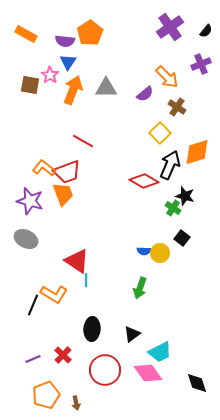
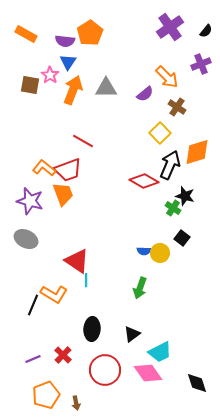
red trapezoid at (67, 172): moved 1 px right, 2 px up
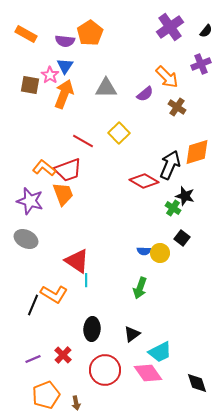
blue triangle at (68, 62): moved 3 px left, 4 px down
orange arrow at (73, 90): moved 9 px left, 4 px down
yellow square at (160, 133): moved 41 px left
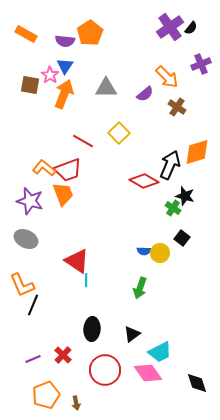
black semicircle at (206, 31): moved 15 px left, 3 px up
orange L-shape at (54, 294): moved 32 px left, 9 px up; rotated 36 degrees clockwise
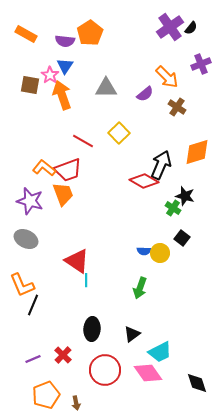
orange arrow at (64, 94): moved 2 px left, 1 px down; rotated 40 degrees counterclockwise
black arrow at (170, 165): moved 9 px left
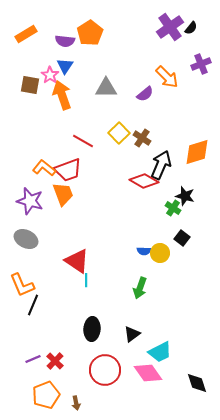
orange rectangle at (26, 34): rotated 60 degrees counterclockwise
brown cross at (177, 107): moved 35 px left, 31 px down
red cross at (63, 355): moved 8 px left, 6 px down
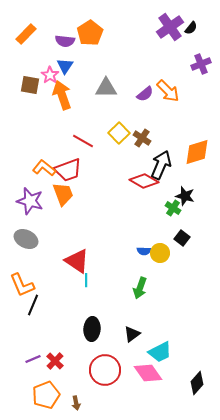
orange rectangle at (26, 34): rotated 15 degrees counterclockwise
orange arrow at (167, 77): moved 1 px right, 14 px down
black diamond at (197, 383): rotated 60 degrees clockwise
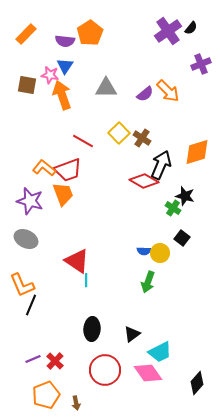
purple cross at (170, 27): moved 2 px left, 4 px down
pink star at (50, 75): rotated 24 degrees counterclockwise
brown square at (30, 85): moved 3 px left
green arrow at (140, 288): moved 8 px right, 6 px up
black line at (33, 305): moved 2 px left
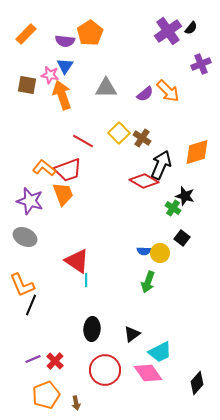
gray ellipse at (26, 239): moved 1 px left, 2 px up
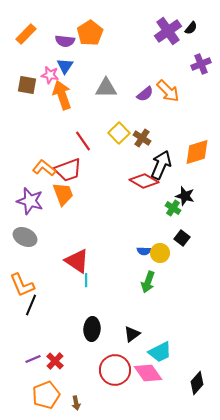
red line at (83, 141): rotated 25 degrees clockwise
red circle at (105, 370): moved 10 px right
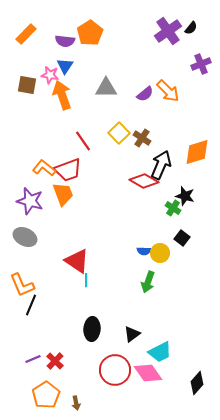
orange pentagon at (46, 395): rotated 12 degrees counterclockwise
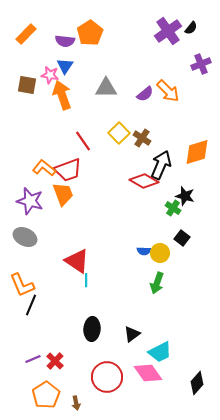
green arrow at (148, 282): moved 9 px right, 1 px down
red circle at (115, 370): moved 8 px left, 7 px down
